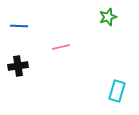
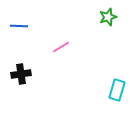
pink line: rotated 18 degrees counterclockwise
black cross: moved 3 px right, 8 px down
cyan rectangle: moved 1 px up
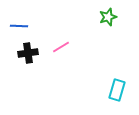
black cross: moved 7 px right, 21 px up
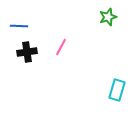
pink line: rotated 30 degrees counterclockwise
black cross: moved 1 px left, 1 px up
